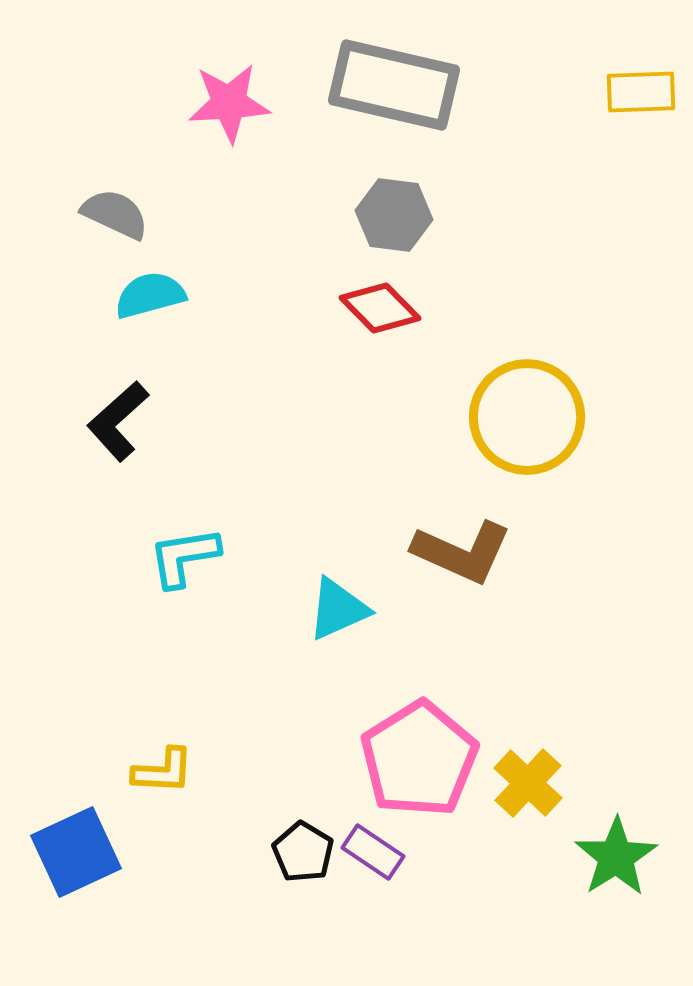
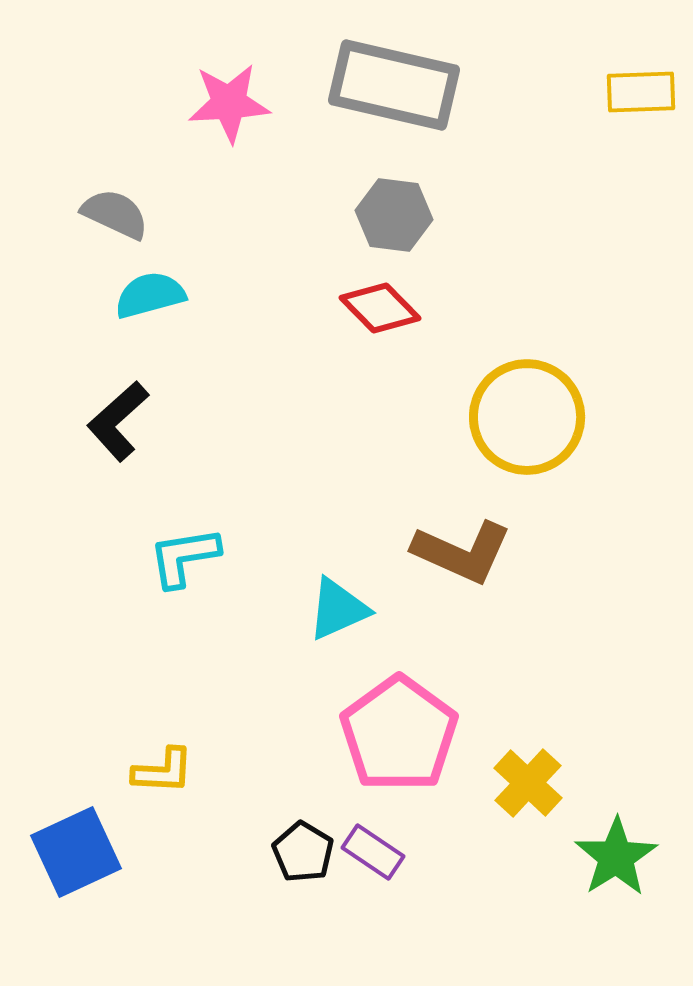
pink pentagon: moved 20 px left, 25 px up; rotated 4 degrees counterclockwise
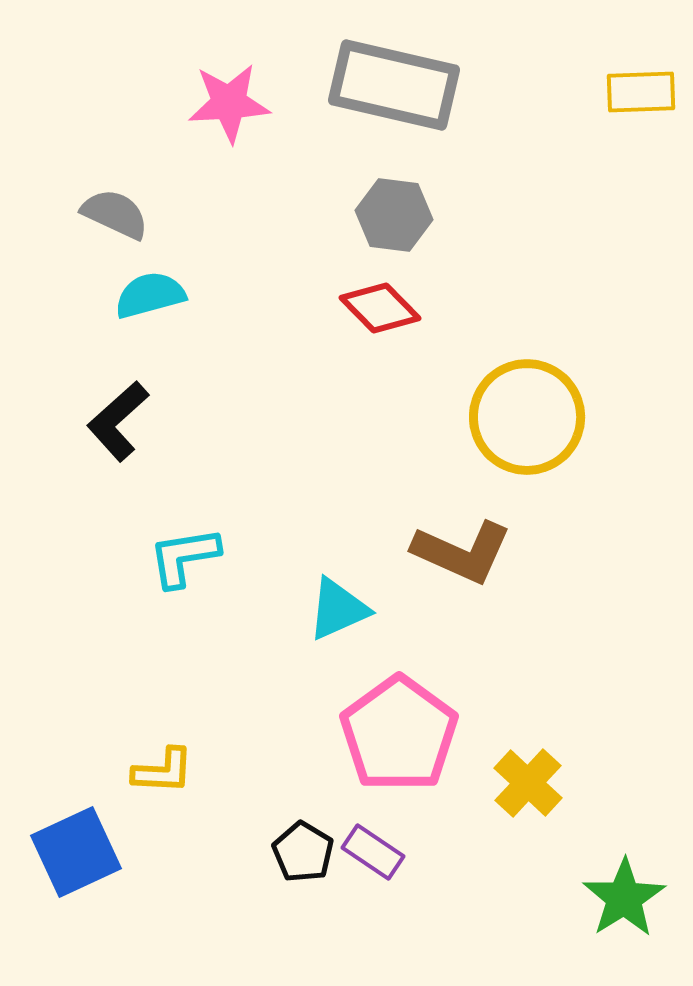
green star: moved 8 px right, 41 px down
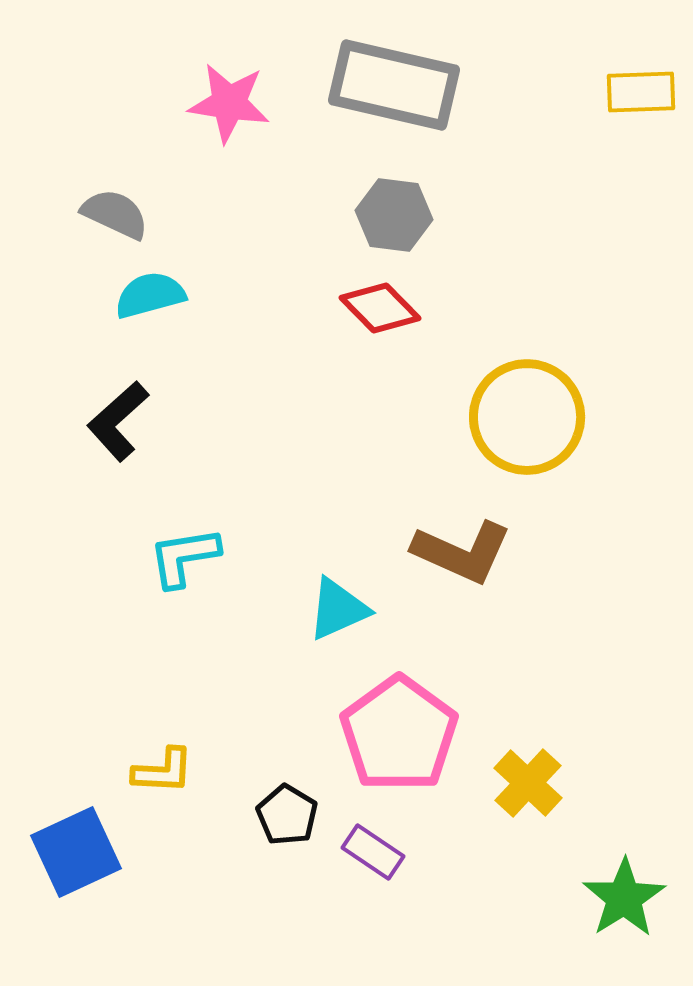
pink star: rotated 12 degrees clockwise
black pentagon: moved 16 px left, 37 px up
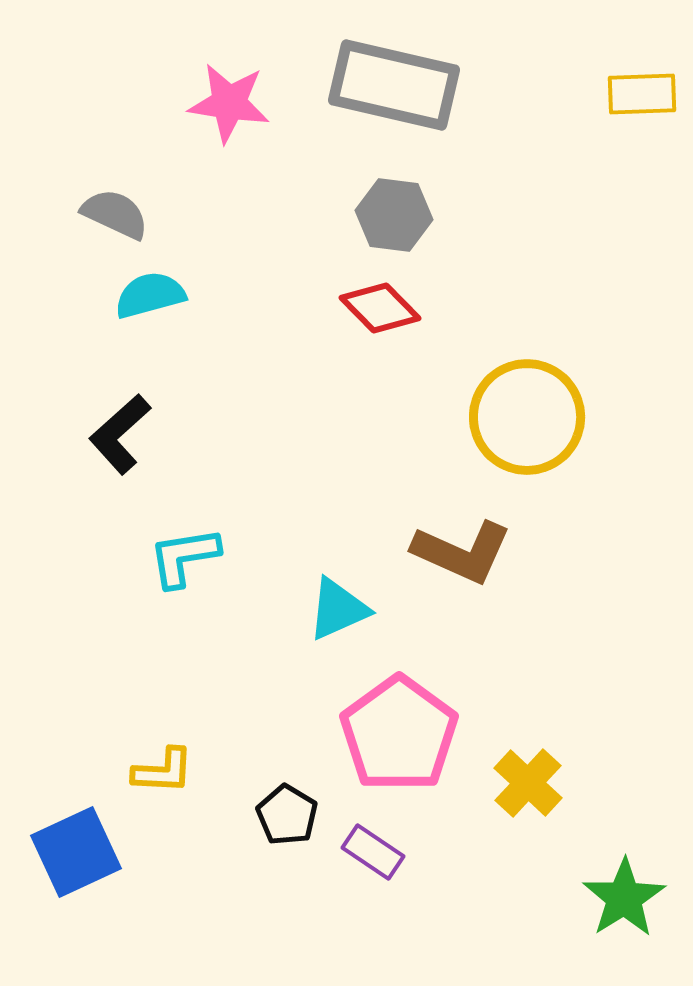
yellow rectangle: moved 1 px right, 2 px down
black L-shape: moved 2 px right, 13 px down
